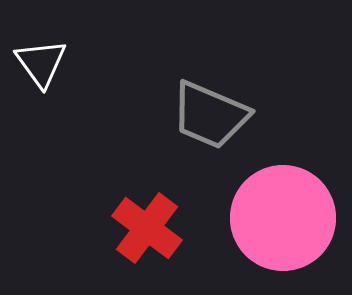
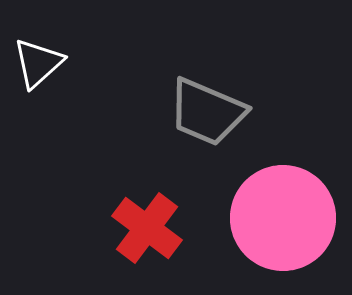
white triangle: moved 3 px left; rotated 24 degrees clockwise
gray trapezoid: moved 3 px left, 3 px up
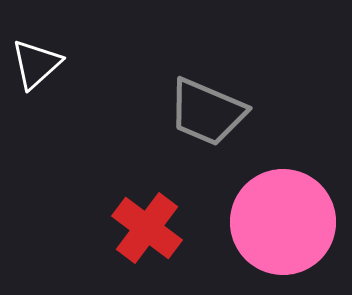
white triangle: moved 2 px left, 1 px down
pink circle: moved 4 px down
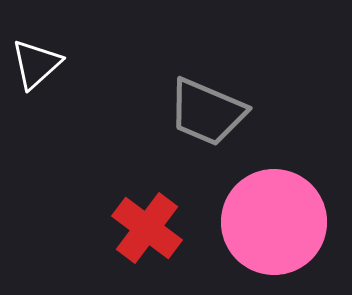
pink circle: moved 9 px left
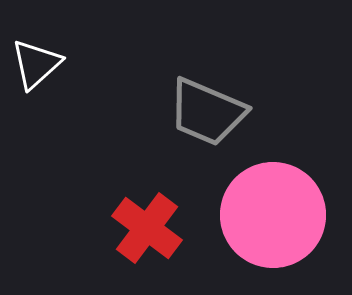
pink circle: moved 1 px left, 7 px up
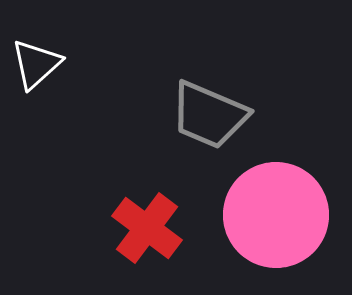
gray trapezoid: moved 2 px right, 3 px down
pink circle: moved 3 px right
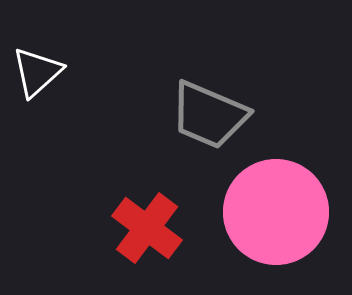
white triangle: moved 1 px right, 8 px down
pink circle: moved 3 px up
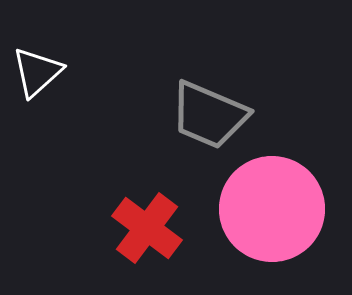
pink circle: moved 4 px left, 3 px up
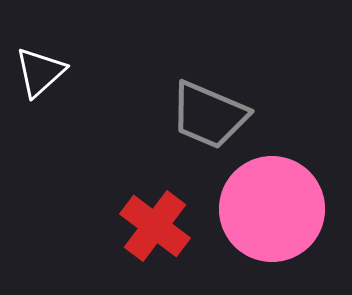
white triangle: moved 3 px right
red cross: moved 8 px right, 2 px up
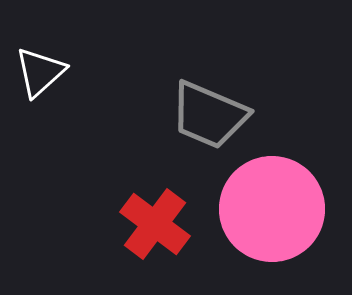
red cross: moved 2 px up
